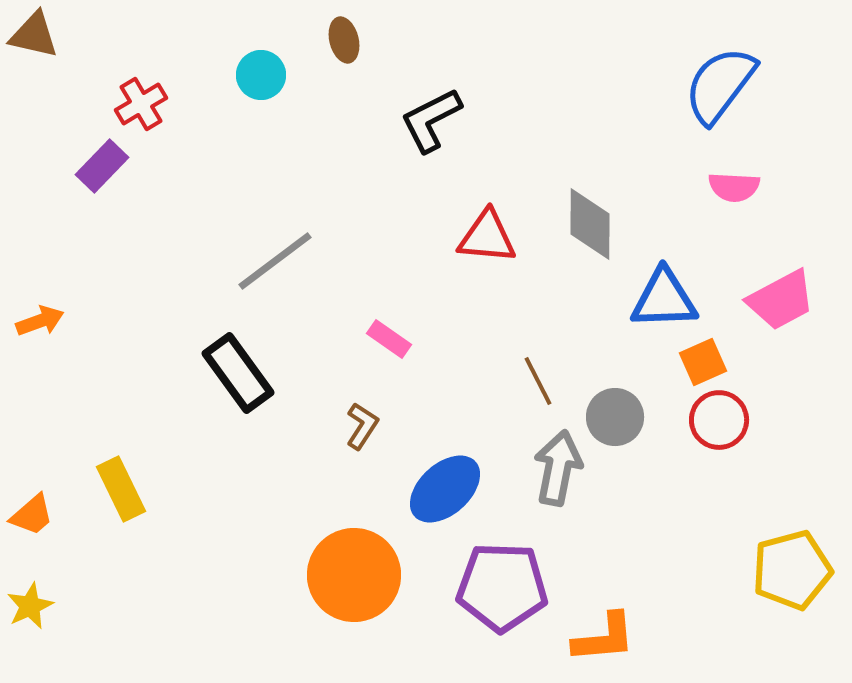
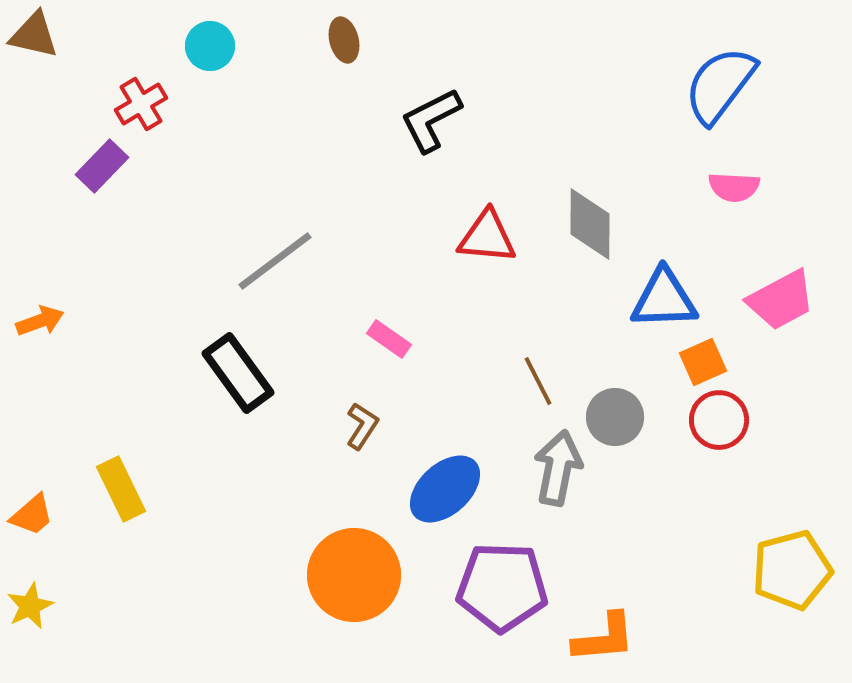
cyan circle: moved 51 px left, 29 px up
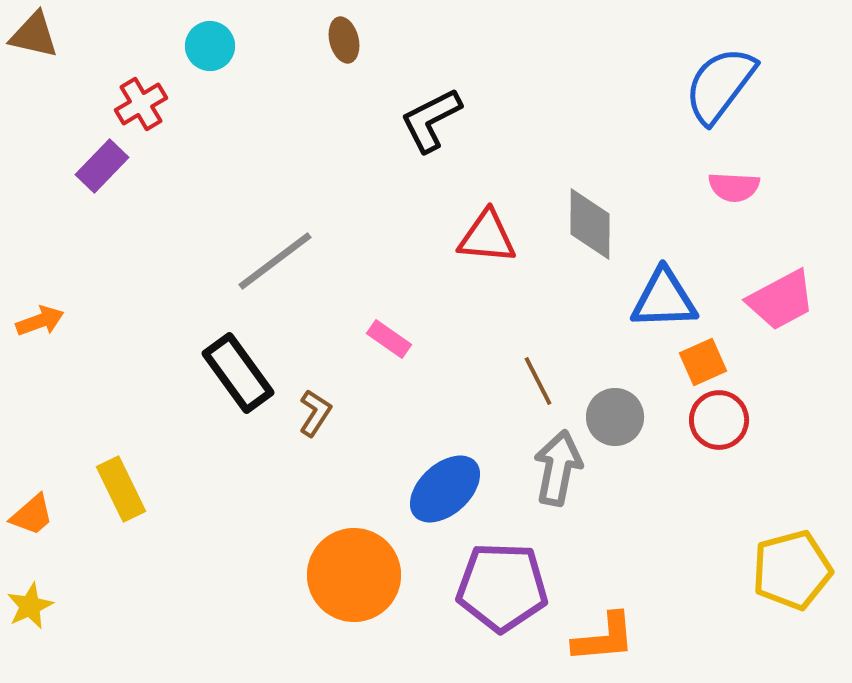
brown L-shape: moved 47 px left, 13 px up
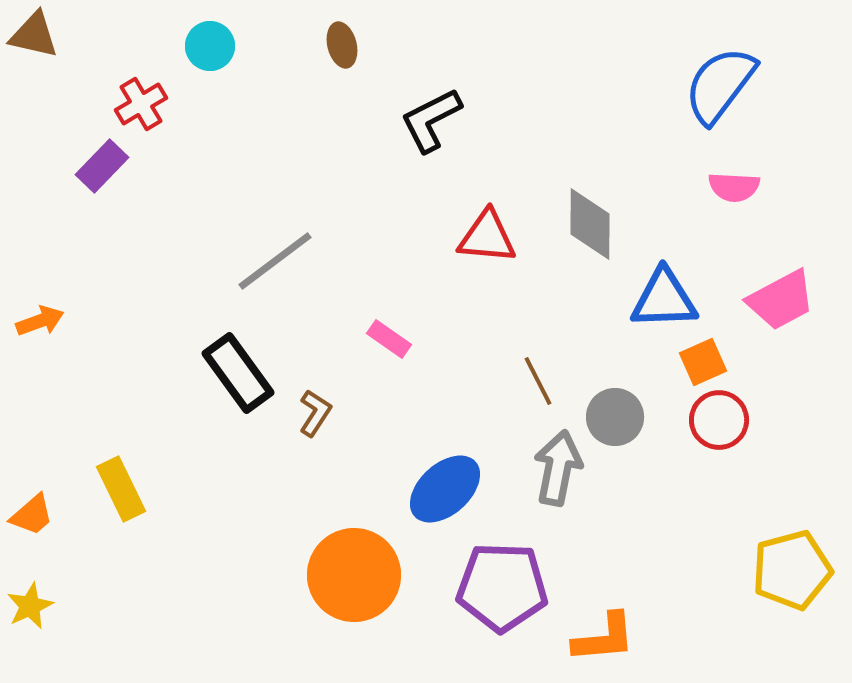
brown ellipse: moved 2 px left, 5 px down
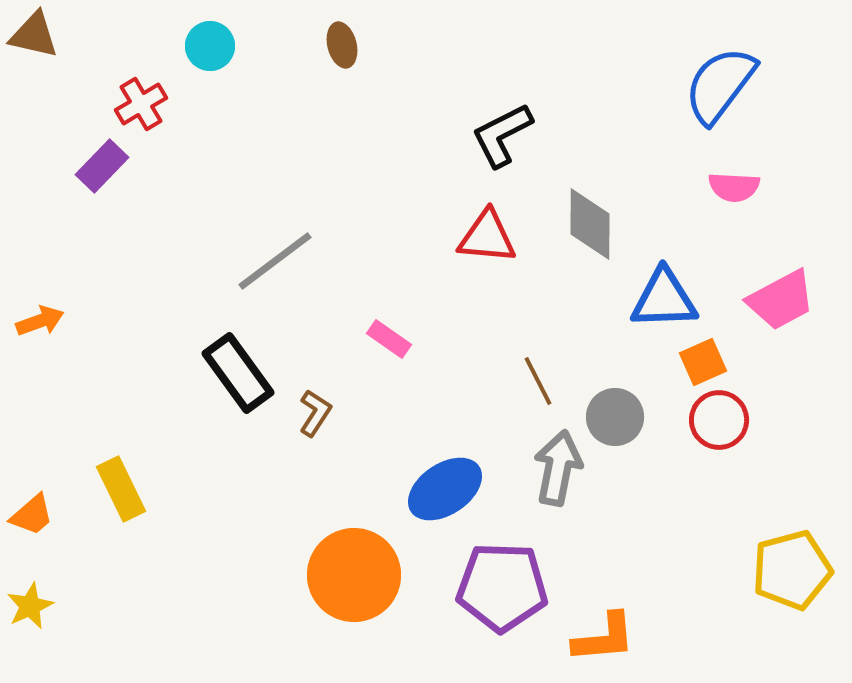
black L-shape: moved 71 px right, 15 px down
blue ellipse: rotated 8 degrees clockwise
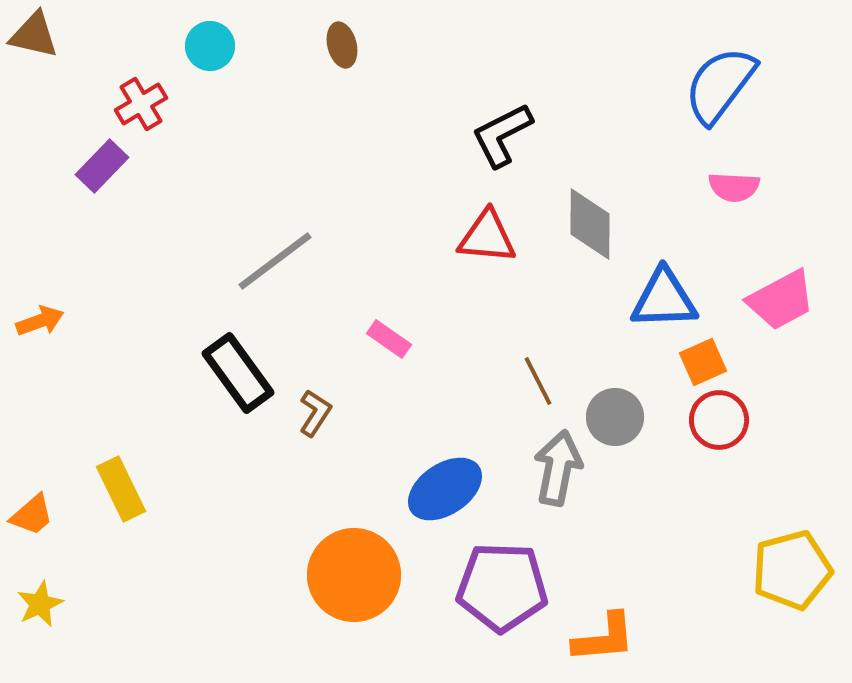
yellow star: moved 10 px right, 2 px up
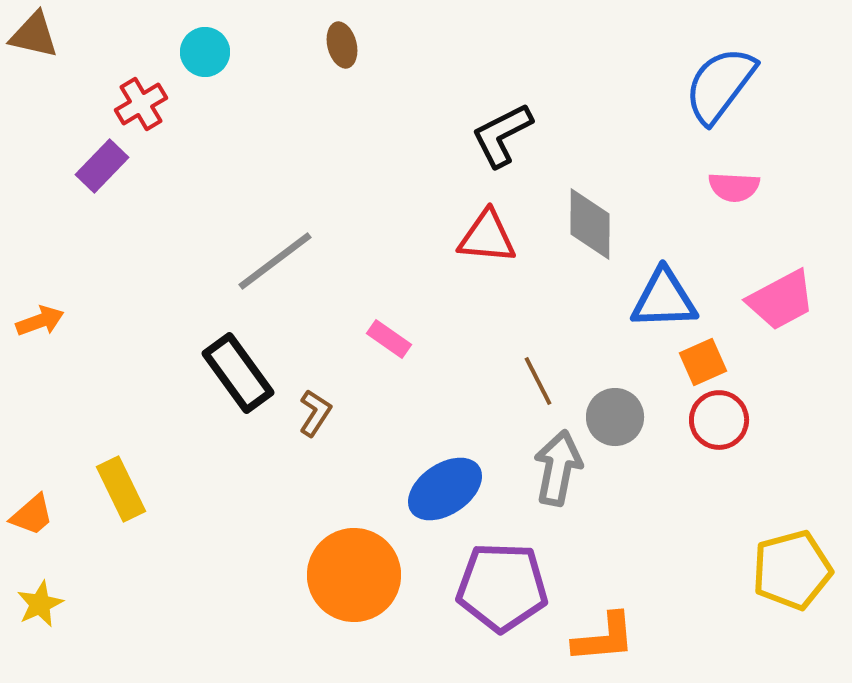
cyan circle: moved 5 px left, 6 px down
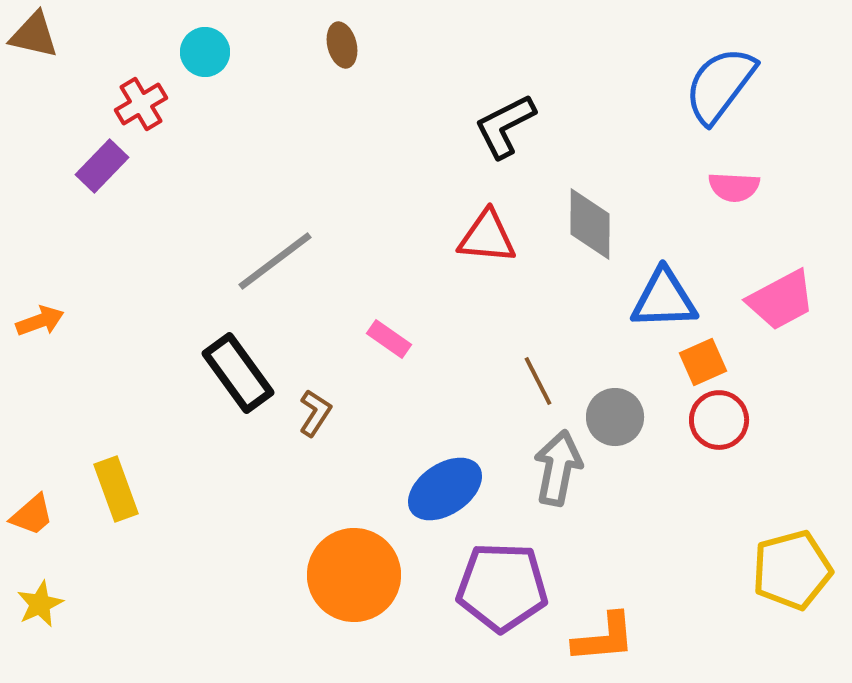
black L-shape: moved 3 px right, 9 px up
yellow rectangle: moved 5 px left; rotated 6 degrees clockwise
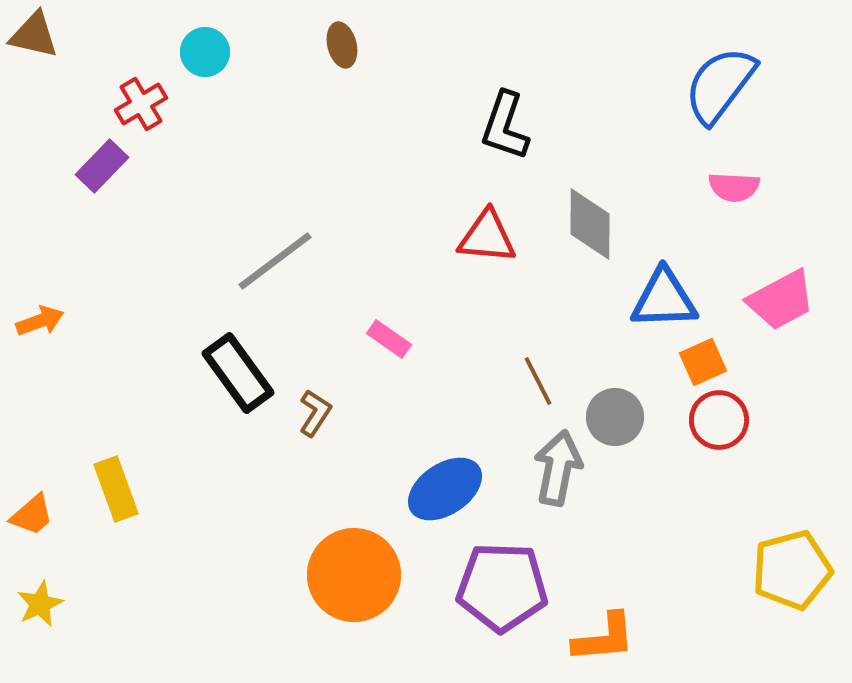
black L-shape: rotated 44 degrees counterclockwise
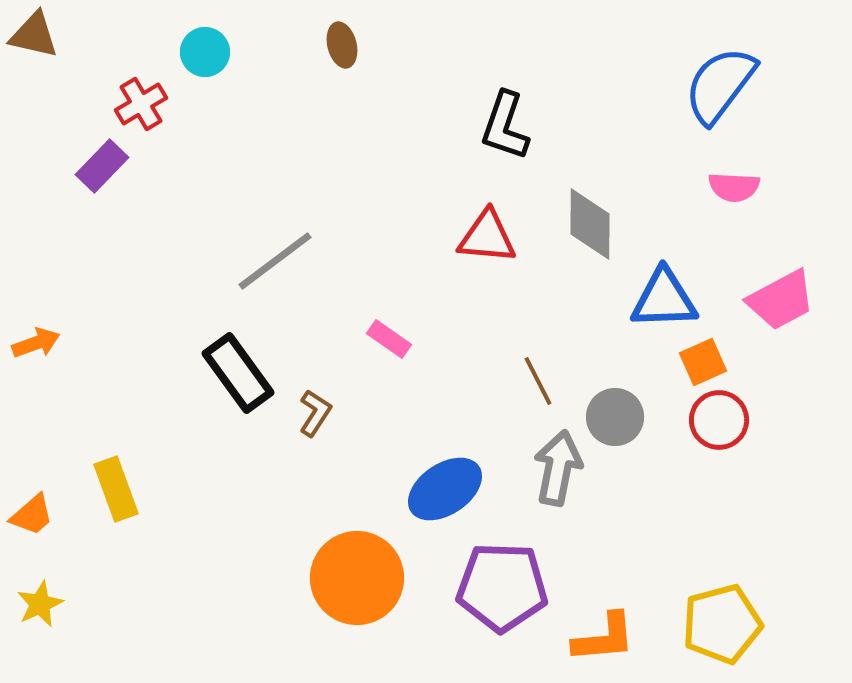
orange arrow: moved 4 px left, 22 px down
yellow pentagon: moved 70 px left, 54 px down
orange circle: moved 3 px right, 3 px down
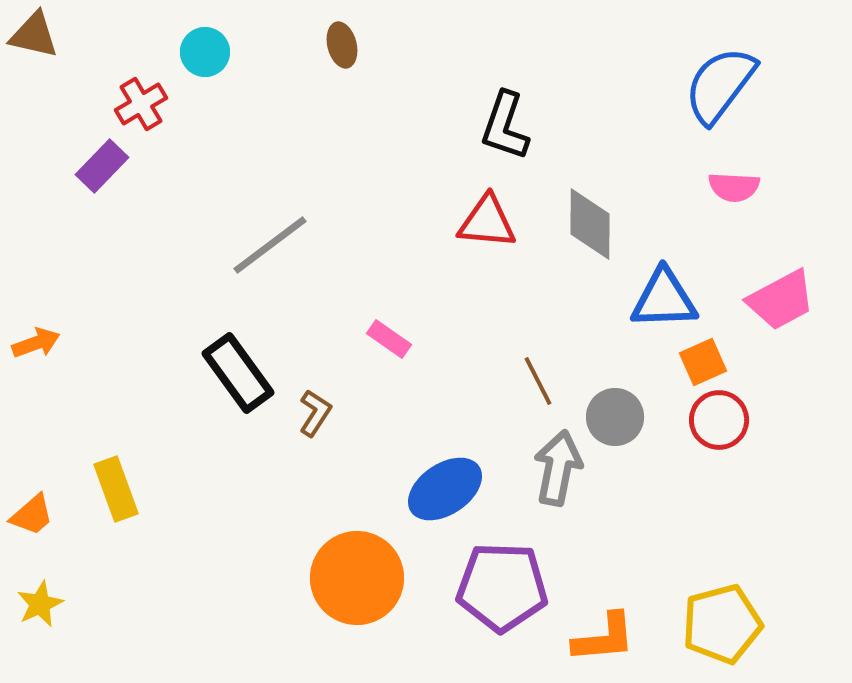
red triangle: moved 15 px up
gray line: moved 5 px left, 16 px up
